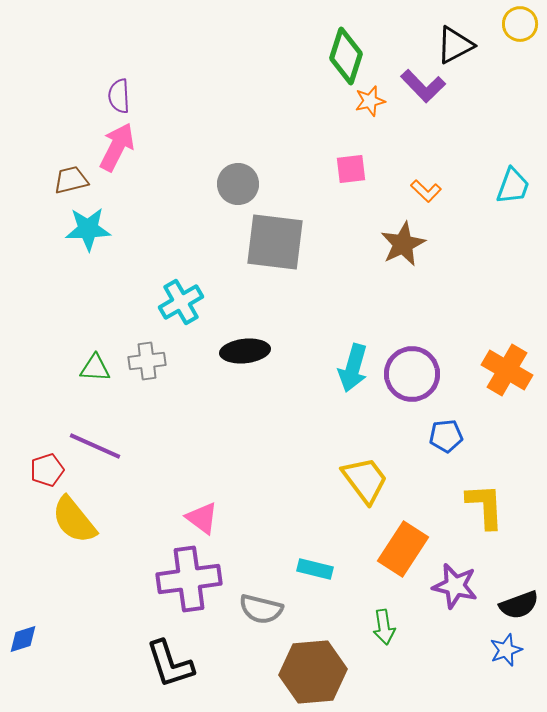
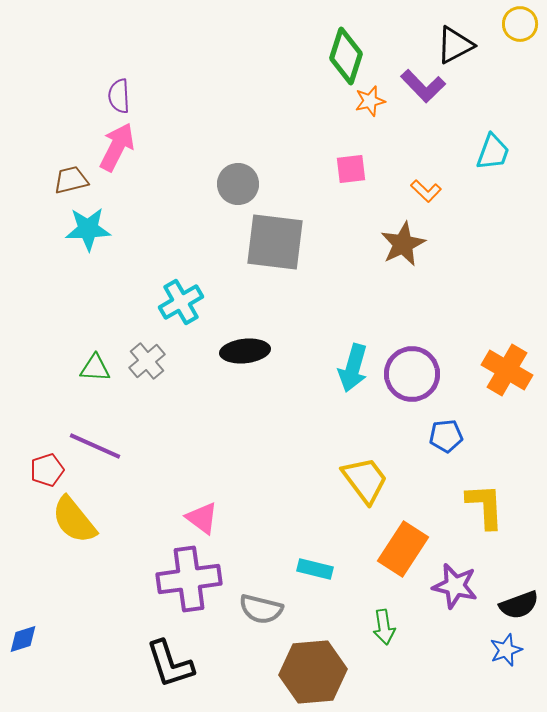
cyan trapezoid: moved 20 px left, 34 px up
gray cross: rotated 33 degrees counterclockwise
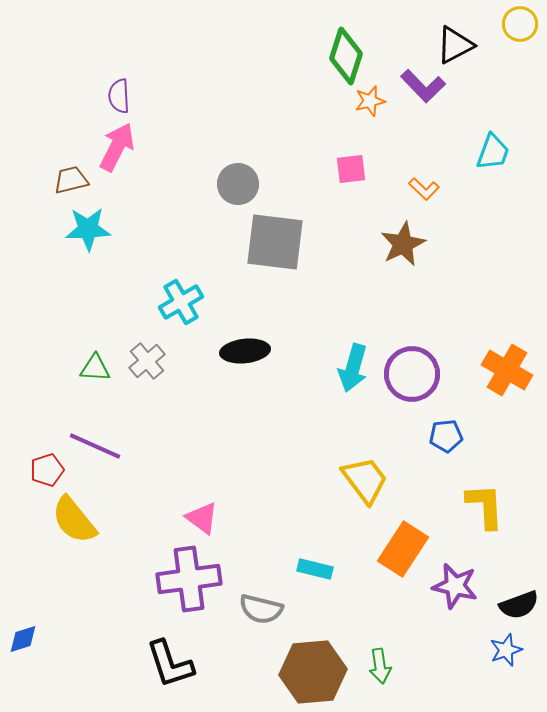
orange L-shape: moved 2 px left, 2 px up
green arrow: moved 4 px left, 39 px down
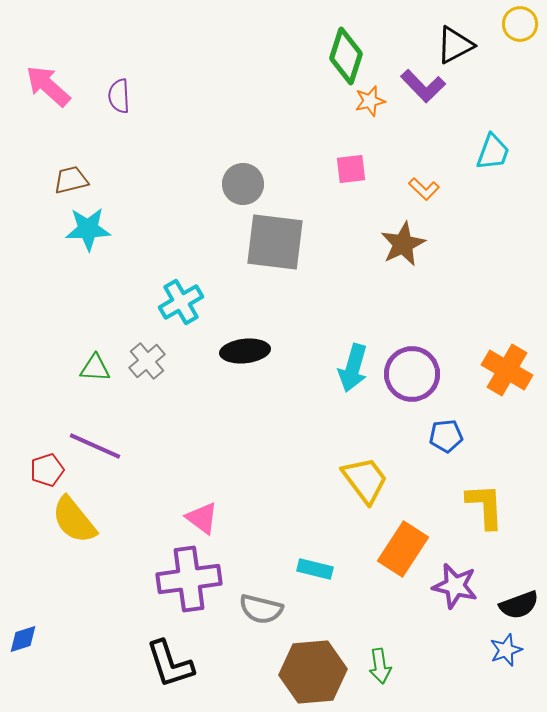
pink arrow: moved 69 px left, 61 px up; rotated 75 degrees counterclockwise
gray circle: moved 5 px right
